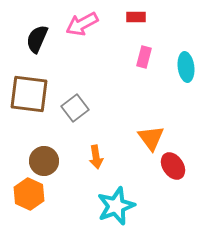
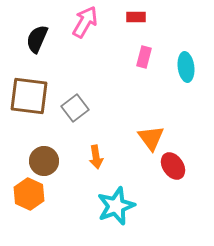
pink arrow: moved 3 px right, 2 px up; rotated 148 degrees clockwise
brown square: moved 2 px down
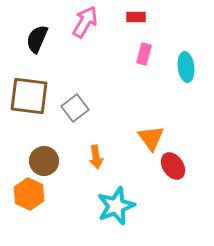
pink rectangle: moved 3 px up
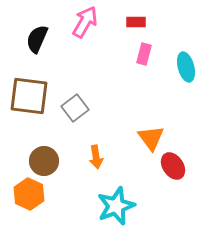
red rectangle: moved 5 px down
cyan ellipse: rotated 8 degrees counterclockwise
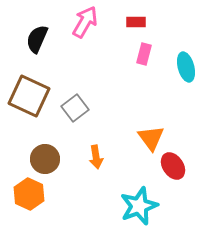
brown square: rotated 18 degrees clockwise
brown circle: moved 1 px right, 2 px up
cyan star: moved 23 px right
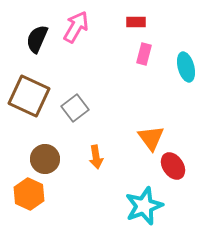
pink arrow: moved 9 px left, 5 px down
cyan star: moved 5 px right
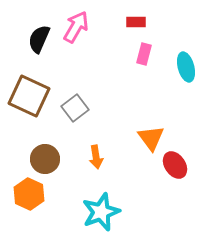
black semicircle: moved 2 px right
red ellipse: moved 2 px right, 1 px up
cyan star: moved 43 px left, 6 px down
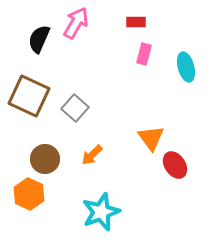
pink arrow: moved 4 px up
gray square: rotated 12 degrees counterclockwise
orange arrow: moved 4 px left, 2 px up; rotated 55 degrees clockwise
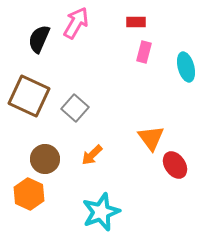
pink rectangle: moved 2 px up
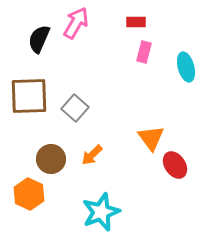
brown square: rotated 27 degrees counterclockwise
brown circle: moved 6 px right
